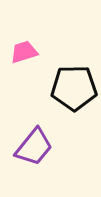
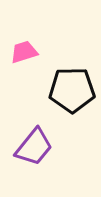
black pentagon: moved 2 px left, 2 px down
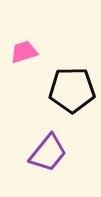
purple trapezoid: moved 14 px right, 6 px down
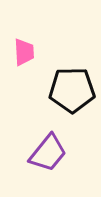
pink trapezoid: rotated 104 degrees clockwise
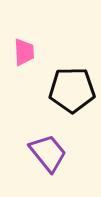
purple trapezoid: rotated 78 degrees counterclockwise
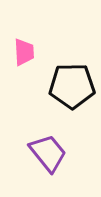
black pentagon: moved 4 px up
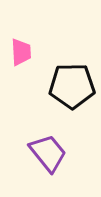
pink trapezoid: moved 3 px left
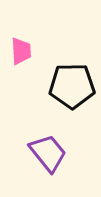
pink trapezoid: moved 1 px up
